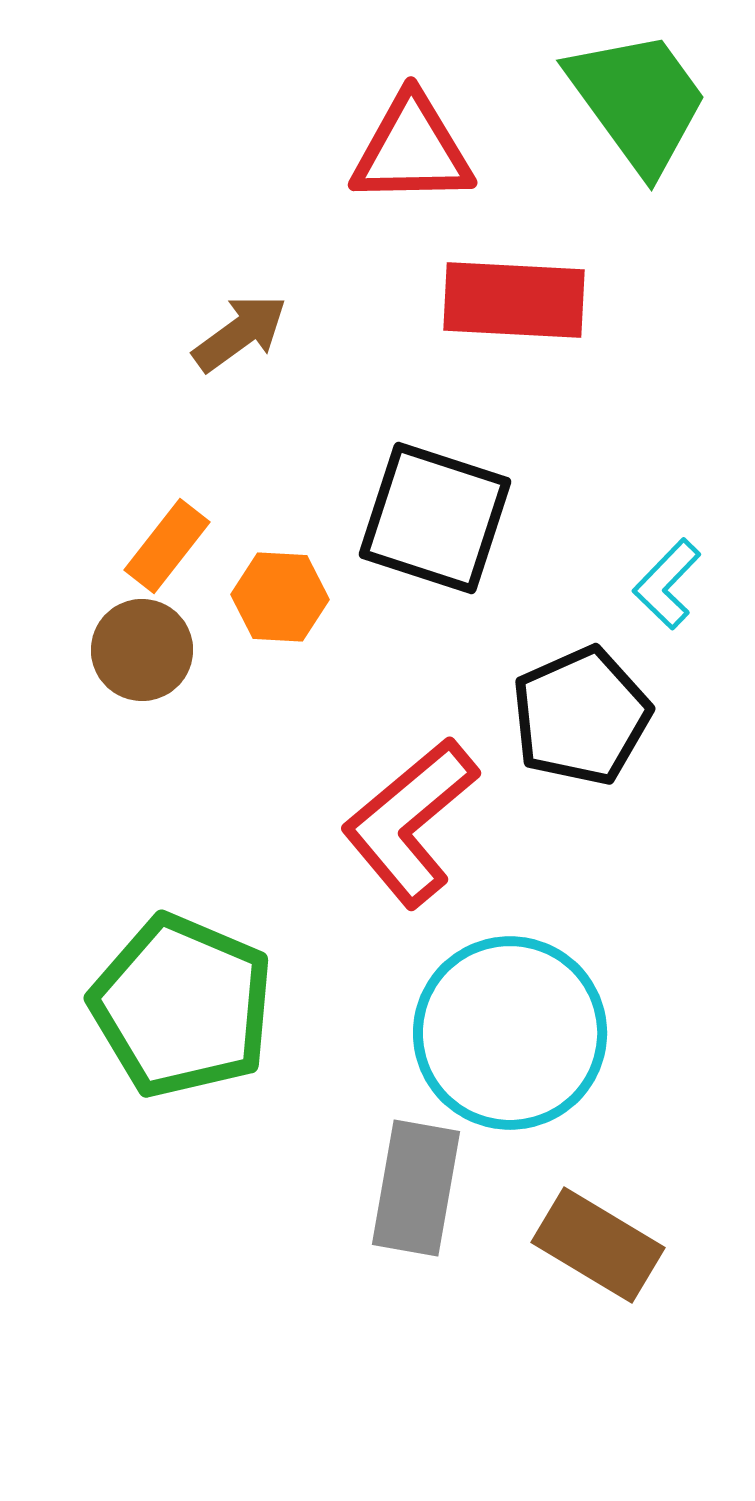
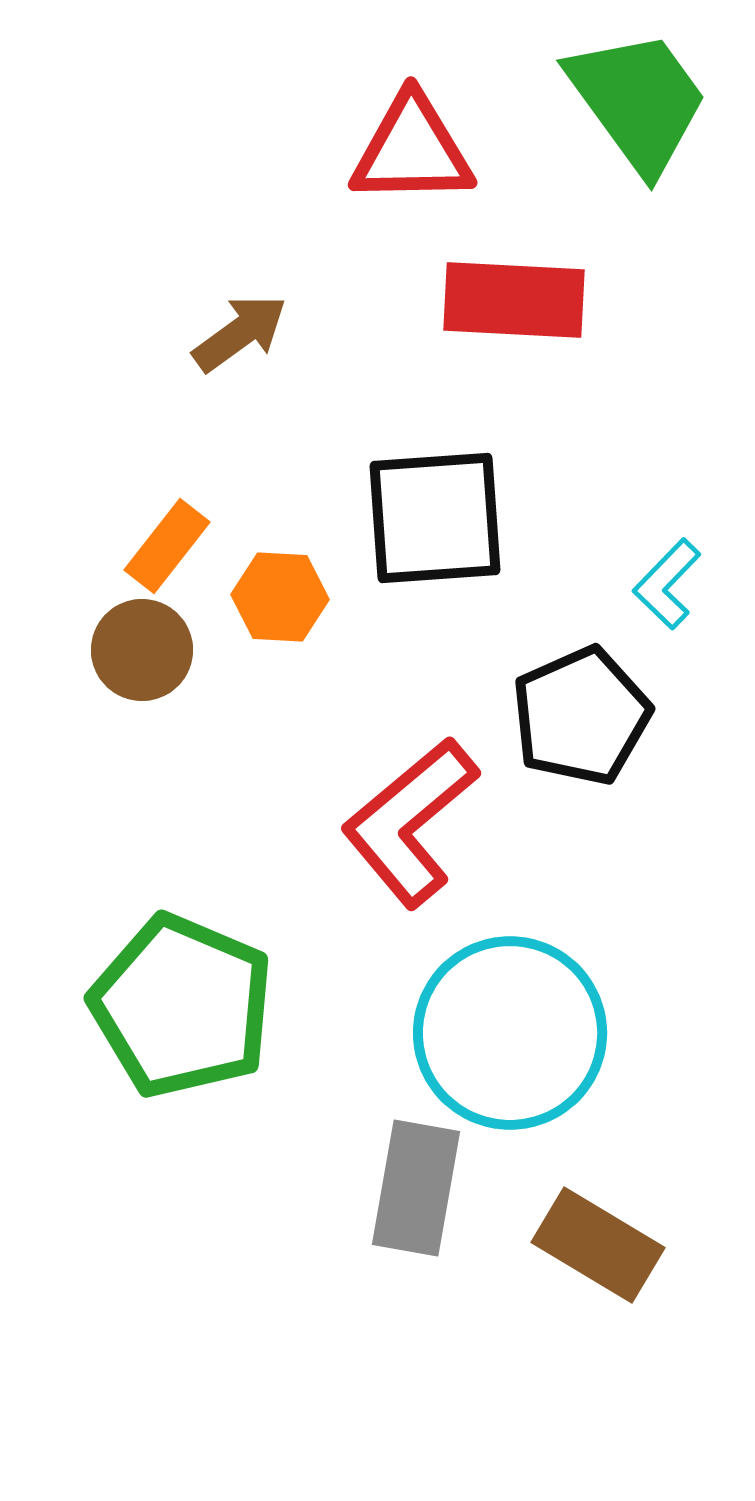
black square: rotated 22 degrees counterclockwise
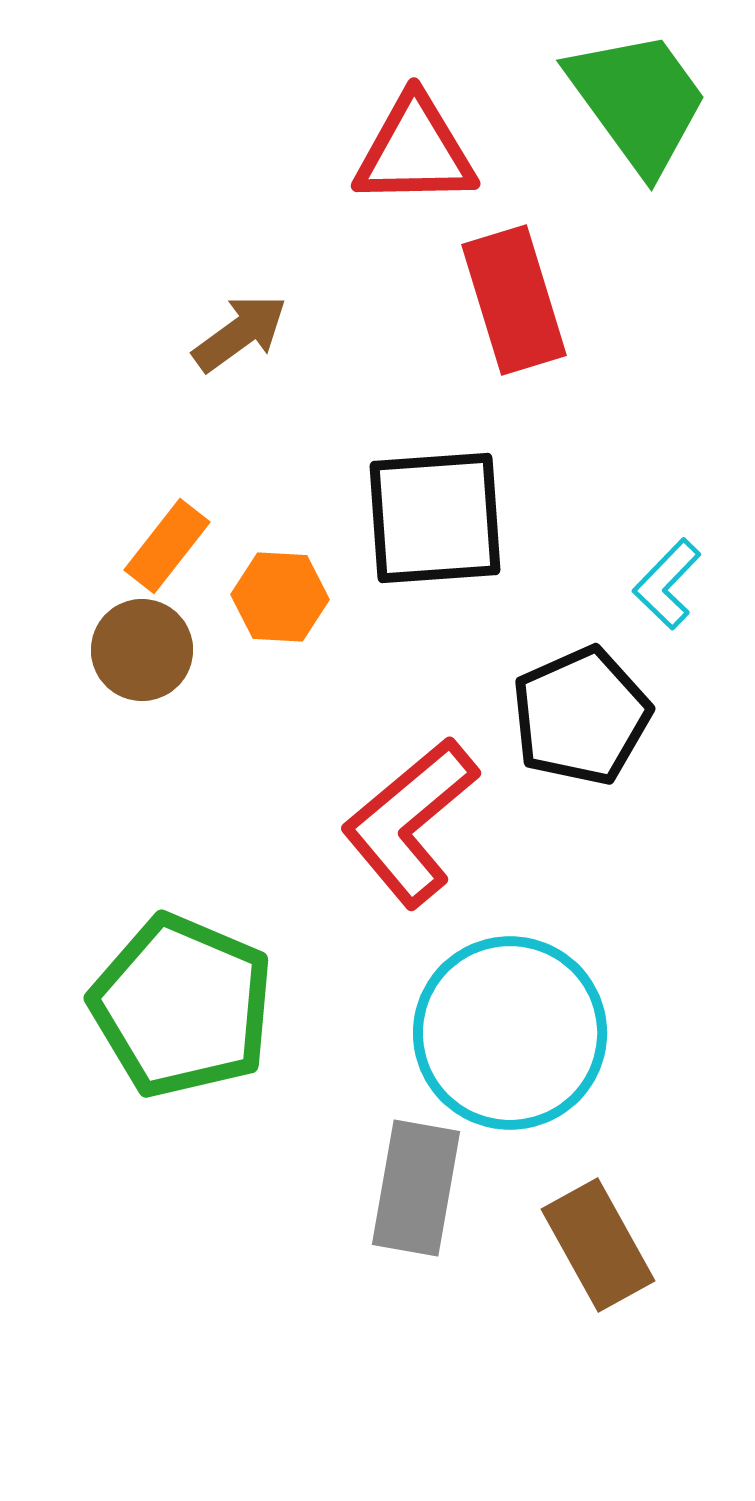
red triangle: moved 3 px right, 1 px down
red rectangle: rotated 70 degrees clockwise
brown rectangle: rotated 30 degrees clockwise
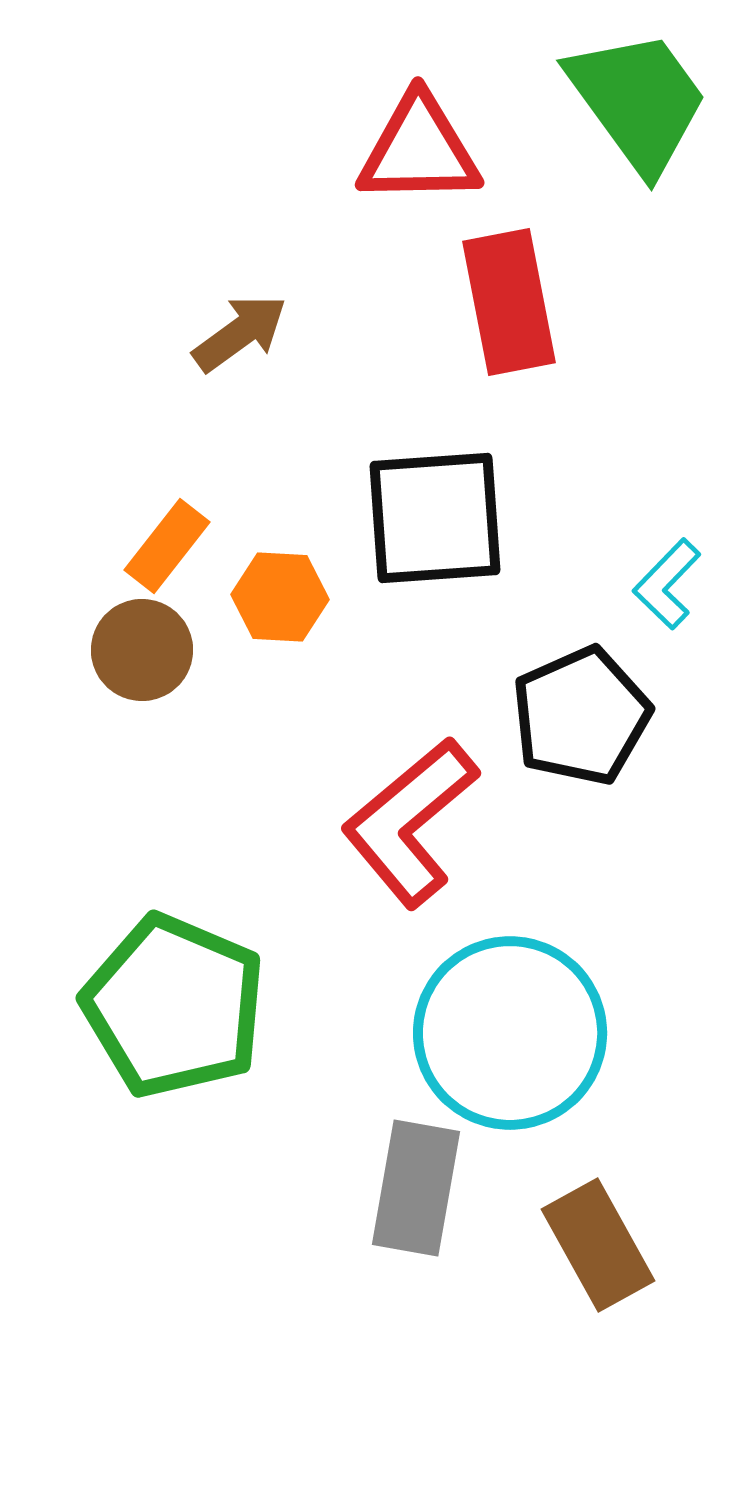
red triangle: moved 4 px right, 1 px up
red rectangle: moved 5 px left, 2 px down; rotated 6 degrees clockwise
green pentagon: moved 8 px left
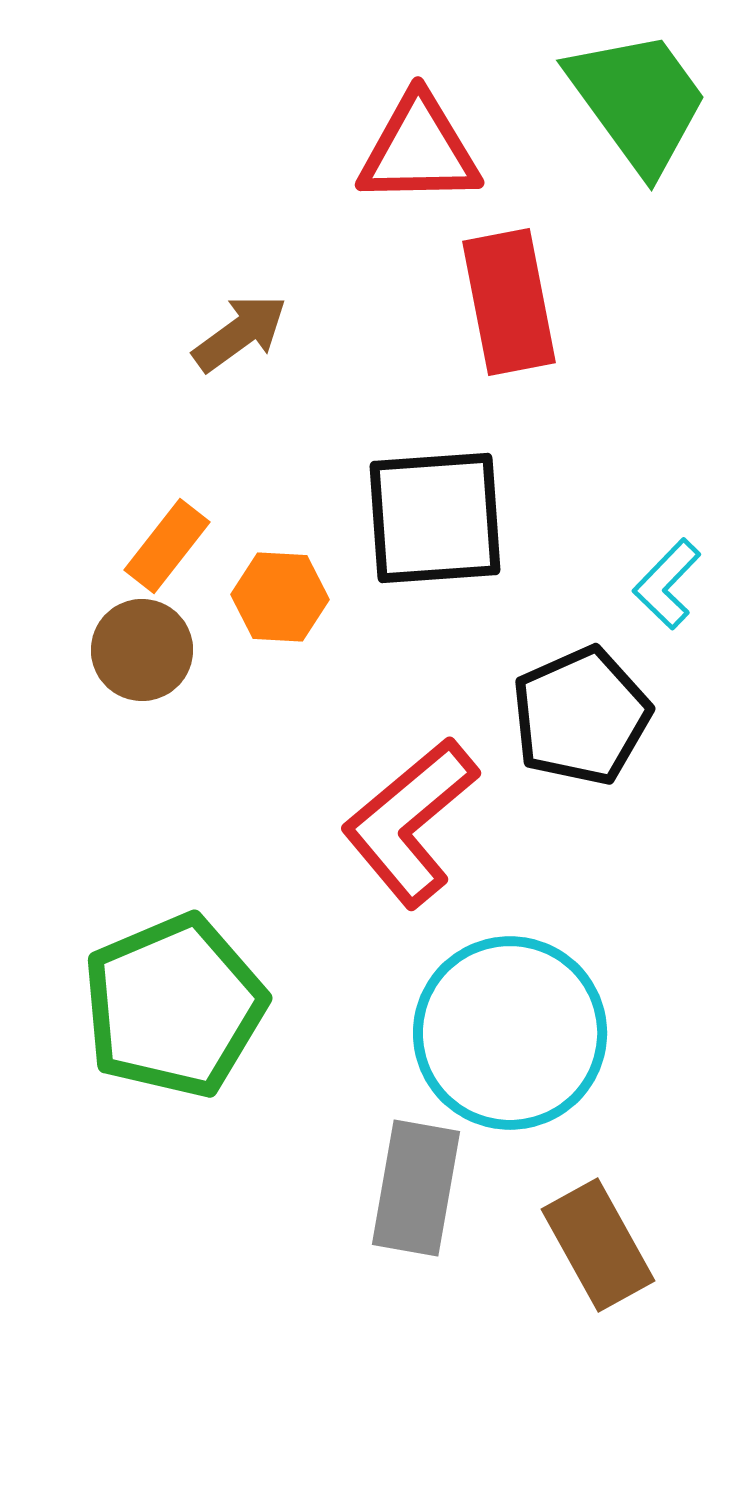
green pentagon: rotated 26 degrees clockwise
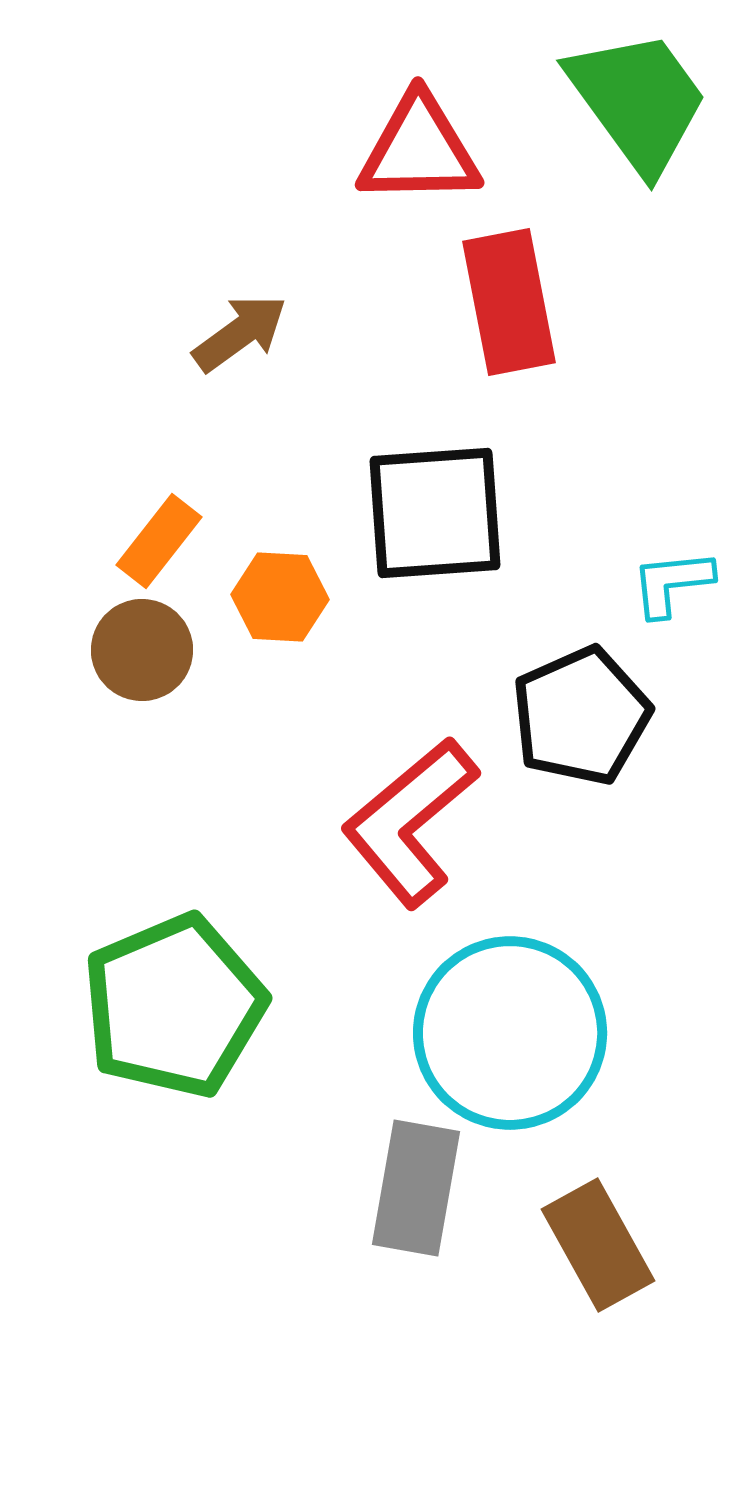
black square: moved 5 px up
orange rectangle: moved 8 px left, 5 px up
cyan L-shape: moved 5 px right, 1 px up; rotated 40 degrees clockwise
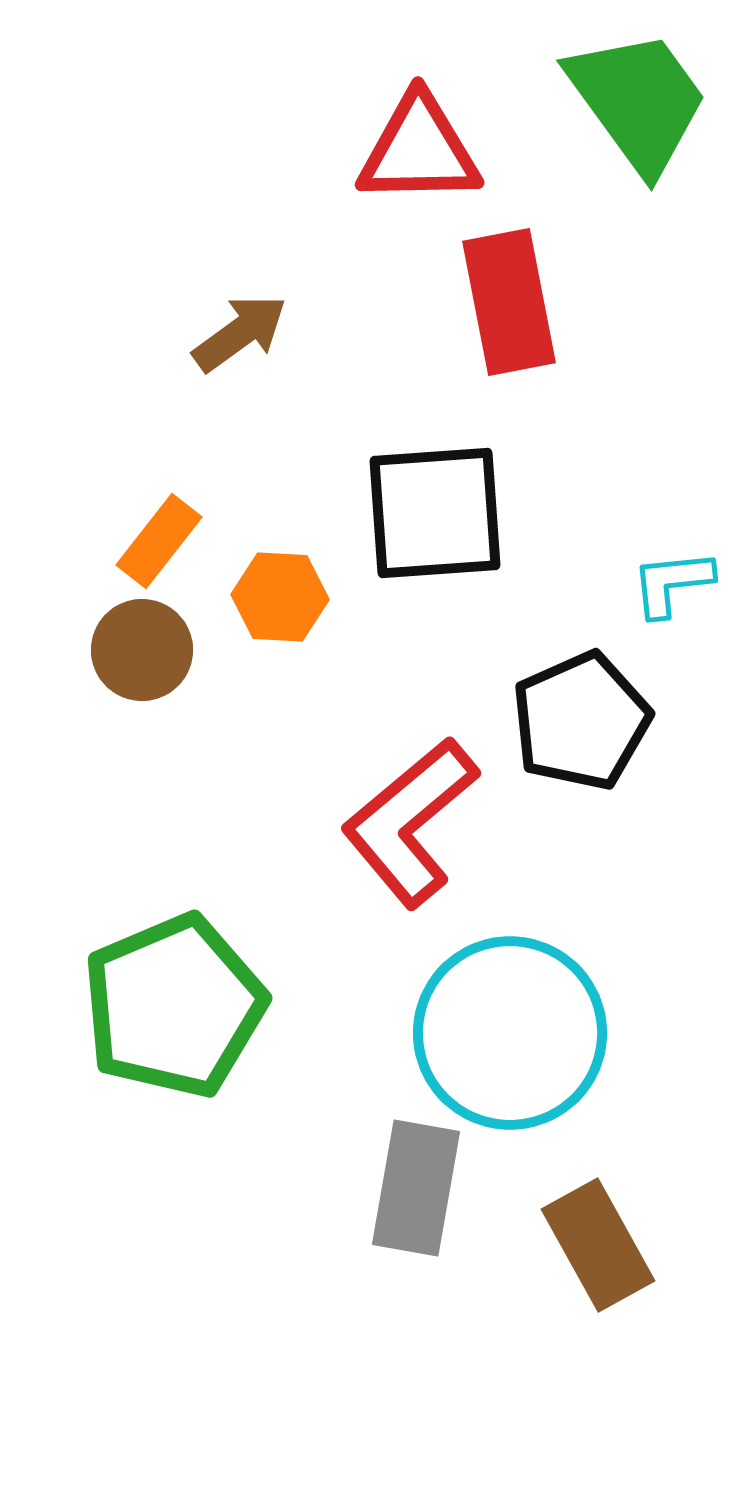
black pentagon: moved 5 px down
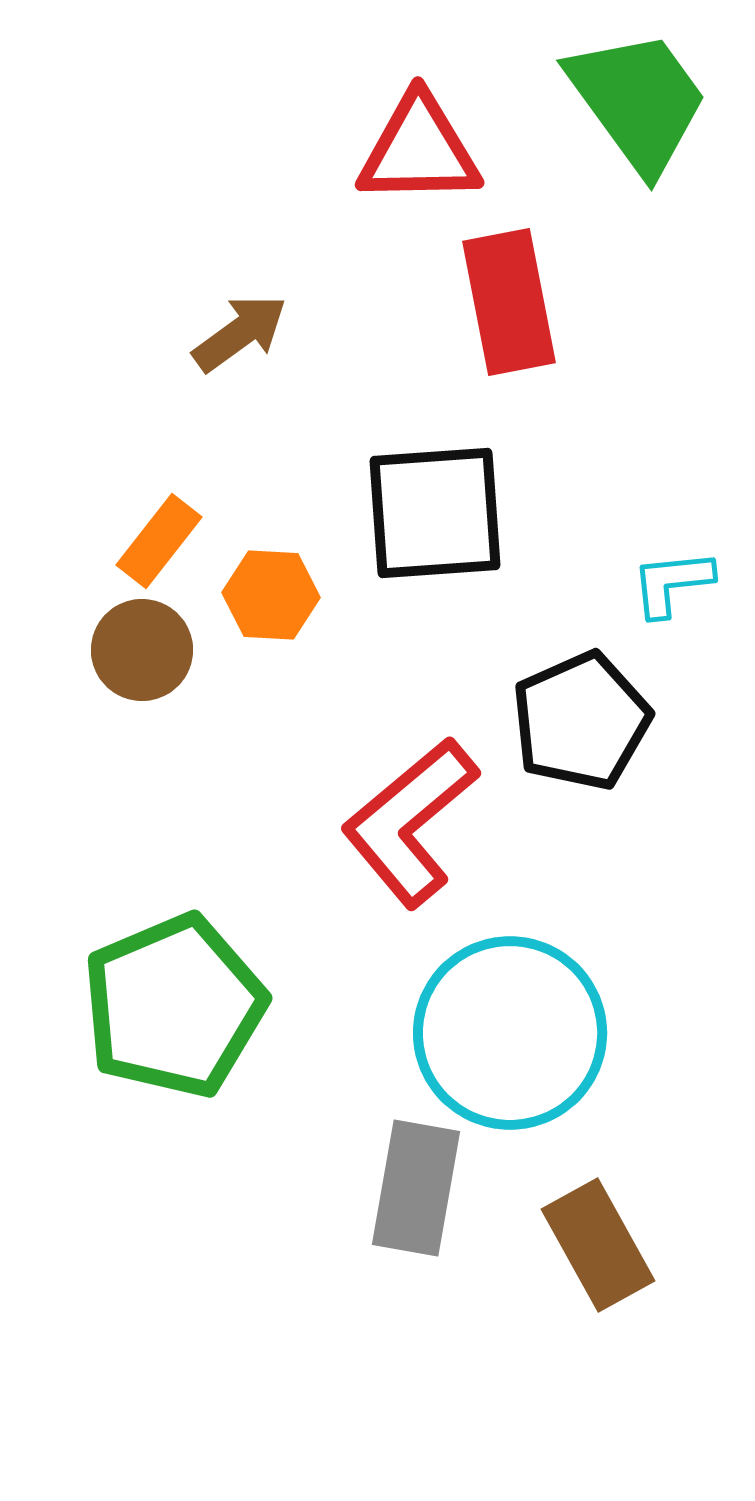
orange hexagon: moved 9 px left, 2 px up
